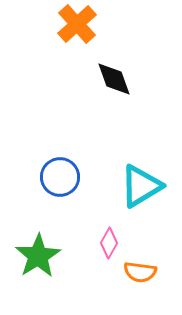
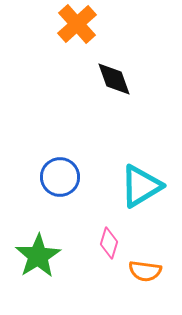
pink diamond: rotated 12 degrees counterclockwise
orange semicircle: moved 5 px right, 1 px up
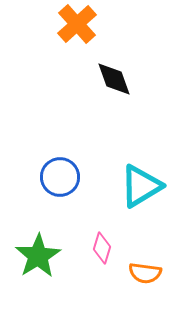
pink diamond: moved 7 px left, 5 px down
orange semicircle: moved 2 px down
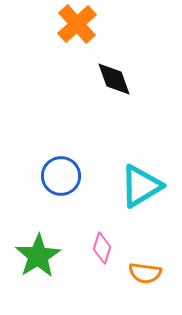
blue circle: moved 1 px right, 1 px up
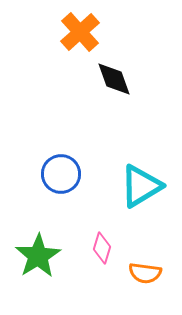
orange cross: moved 3 px right, 8 px down
blue circle: moved 2 px up
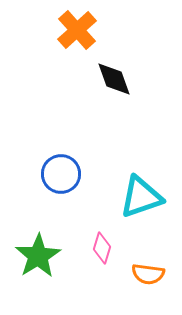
orange cross: moved 3 px left, 2 px up
cyan triangle: moved 11 px down; rotated 12 degrees clockwise
orange semicircle: moved 3 px right, 1 px down
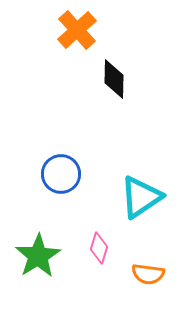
black diamond: rotated 21 degrees clockwise
cyan triangle: rotated 15 degrees counterclockwise
pink diamond: moved 3 px left
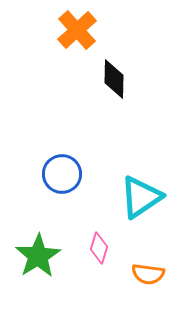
blue circle: moved 1 px right
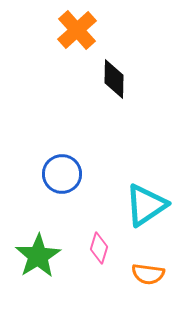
cyan triangle: moved 5 px right, 8 px down
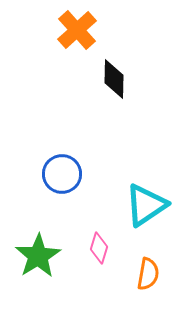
orange semicircle: rotated 88 degrees counterclockwise
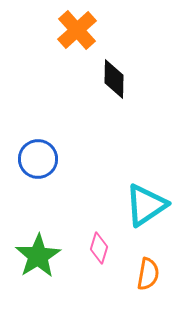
blue circle: moved 24 px left, 15 px up
